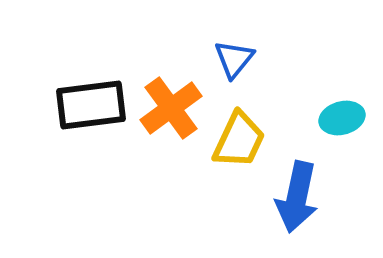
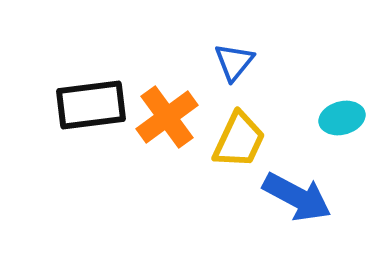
blue triangle: moved 3 px down
orange cross: moved 4 px left, 9 px down
blue arrow: rotated 74 degrees counterclockwise
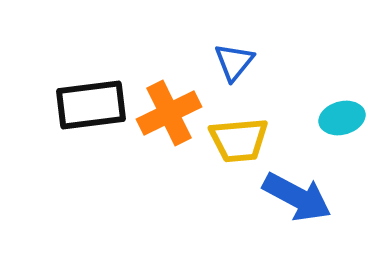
orange cross: moved 2 px right, 4 px up; rotated 10 degrees clockwise
yellow trapezoid: rotated 60 degrees clockwise
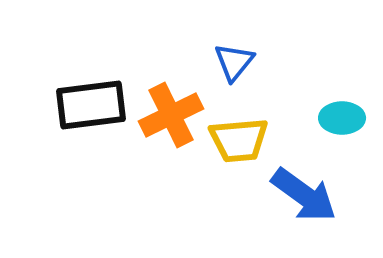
orange cross: moved 2 px right, 2 px down
cyan ellipse: rotated 15 degrees clockwise
blue arrow: moved 7 px right, 2 px up; rotated 8 degrees clockwise
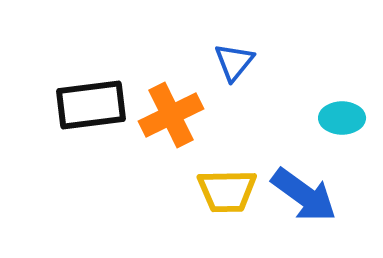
yellow trapezoid: moved 12 px left, 51 px down; rotated 4 degrees clockwise
